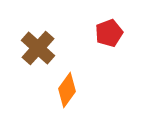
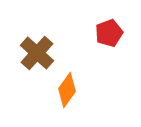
brown cross: moved 1 px left, 5 px down
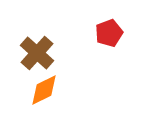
orange diamond: moved 23 px left; rotated 28 degrees clockwise
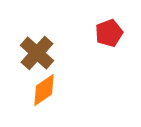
orange diamond: rotated 8 degrees counterclockwise
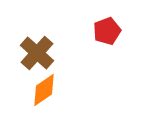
red pentagon: moved 2 px left, 2 px up
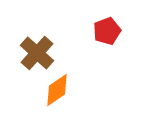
orange diamond: moved 13 px right
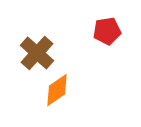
red pentagon: rotated 12 degrees clockwise
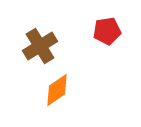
brown cross: moved 3 px right, 7 px up; rotated 16 degrees clockwise
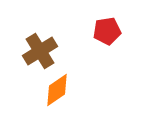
brown cross: moved 5 px down
